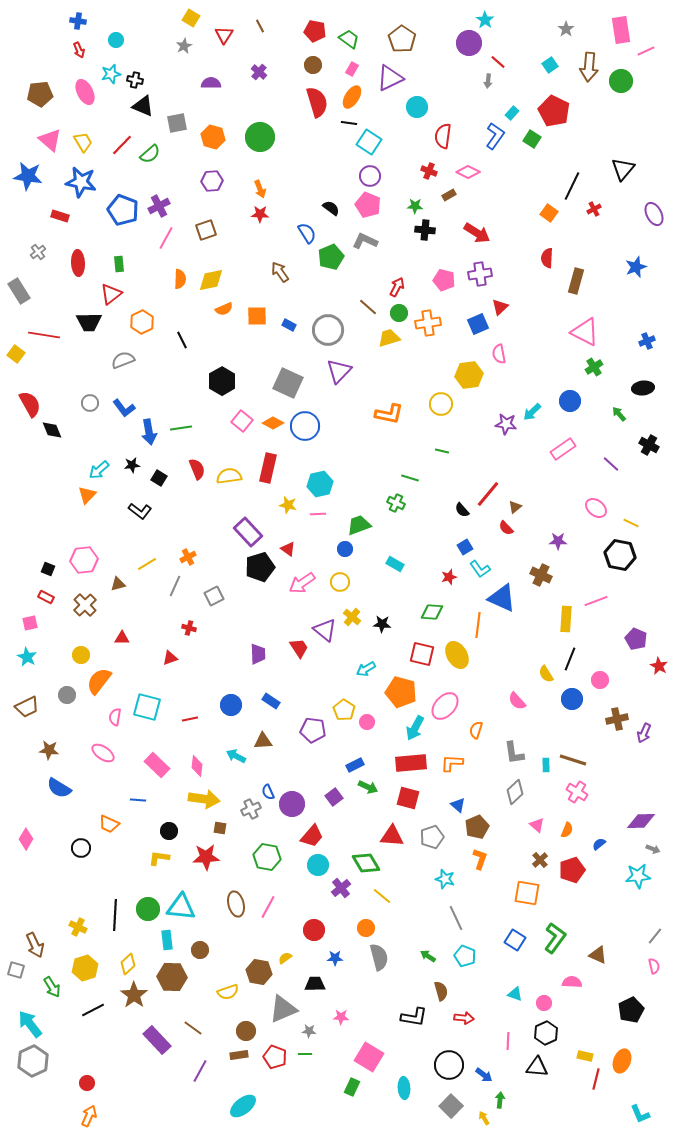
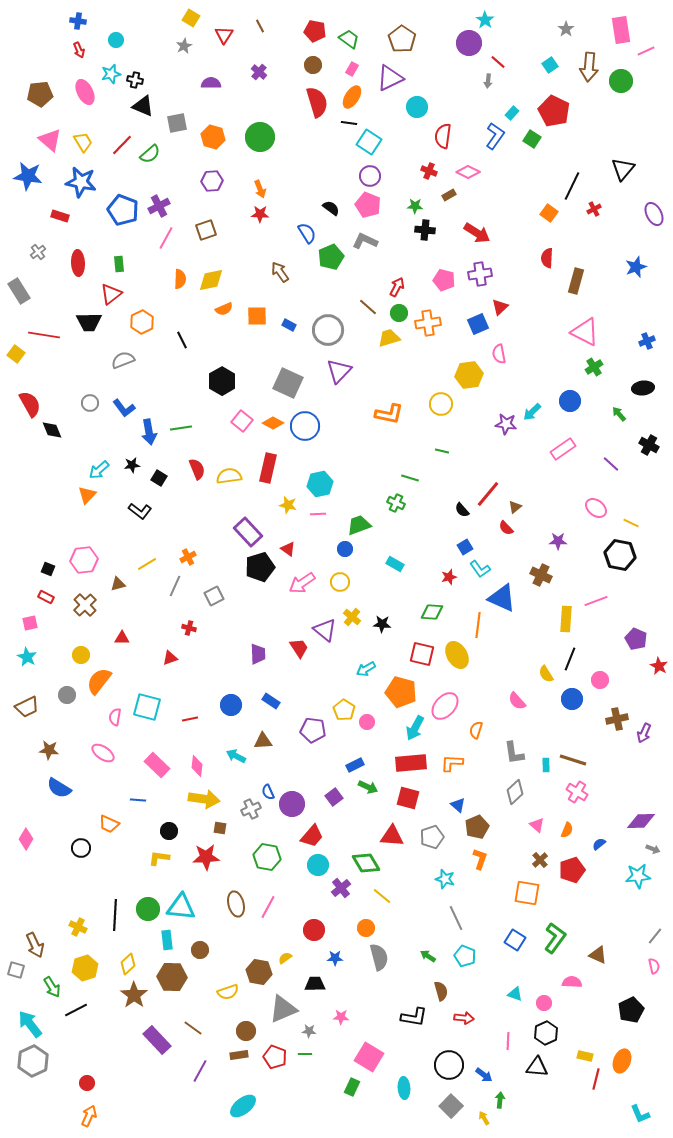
black line at (93, 1010): moved 17 px left
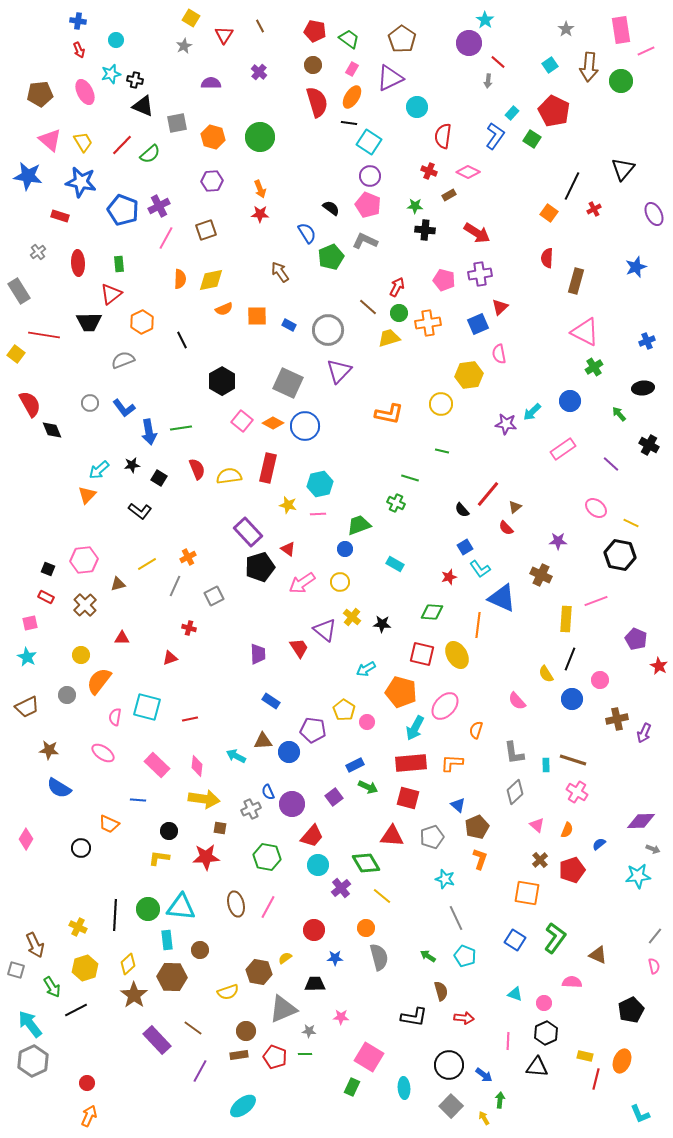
blue circle at (231, 705): moved 58 px right, 47 px down
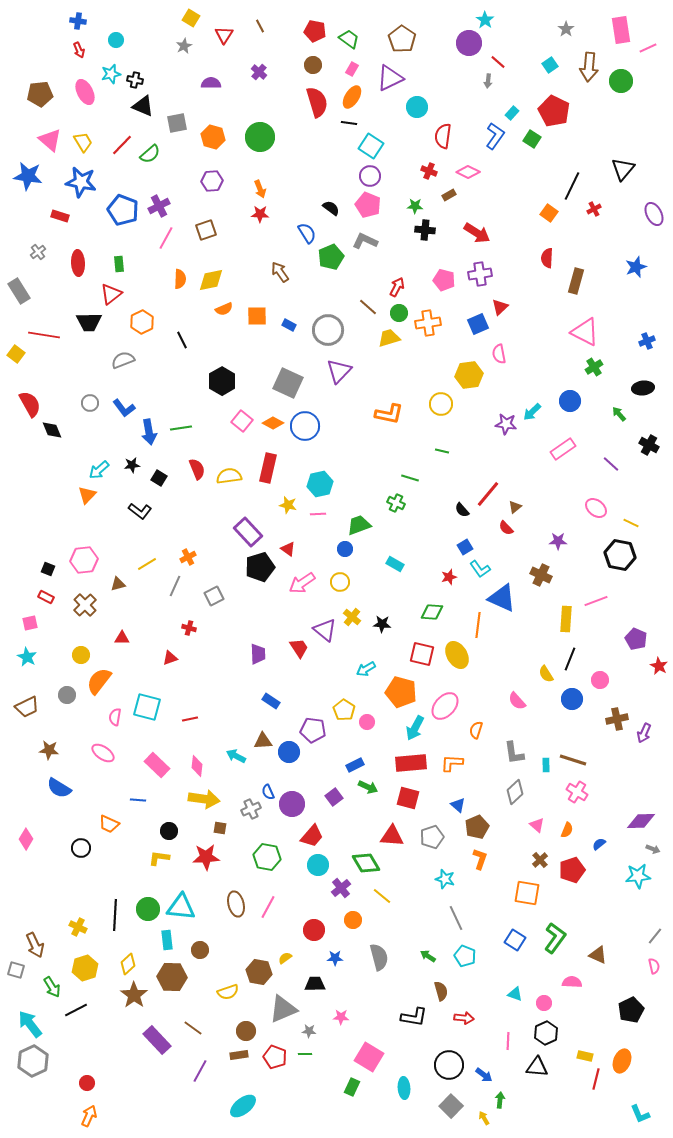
pink line at (646, 51): moved 2 px right, 3 px up
cyan square at (369, 142): moved 2 px right, 4 px down
orange circle at (366, 928): moved 13 px left, 8 px up
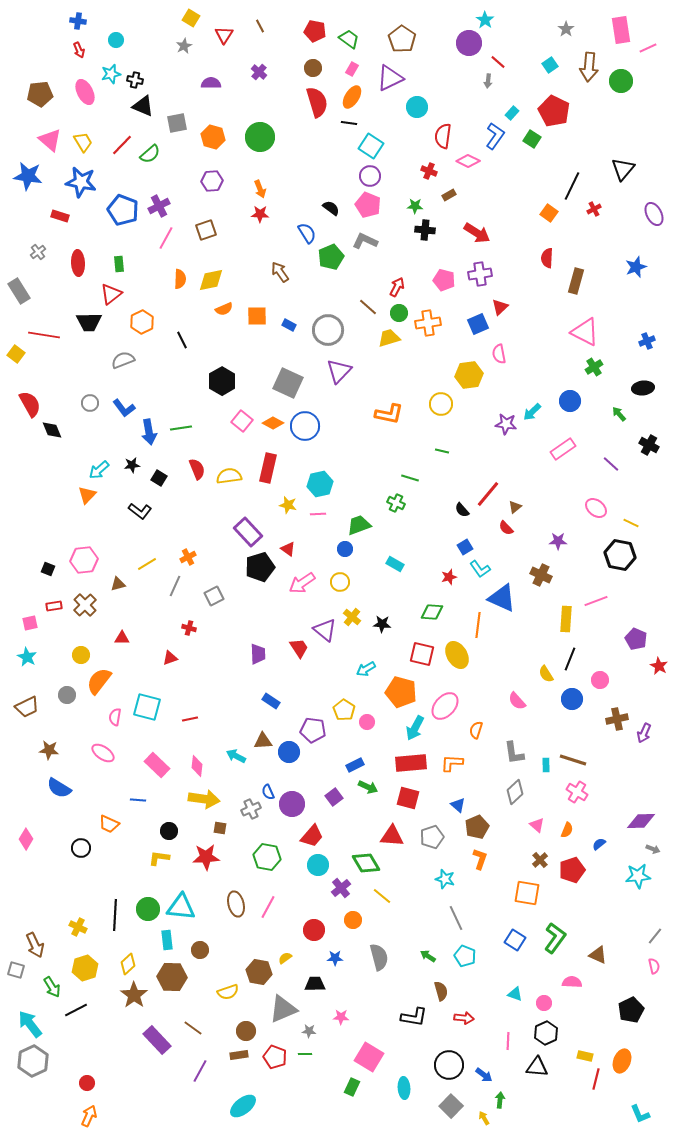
brown circle at (313, 65): moved 3 px down
pink diamond at (468, 172): moved 11 px up
red rectangle at (46, 597): moved 8 px right, 9 px down; rotated 35 degrees counterclockwise
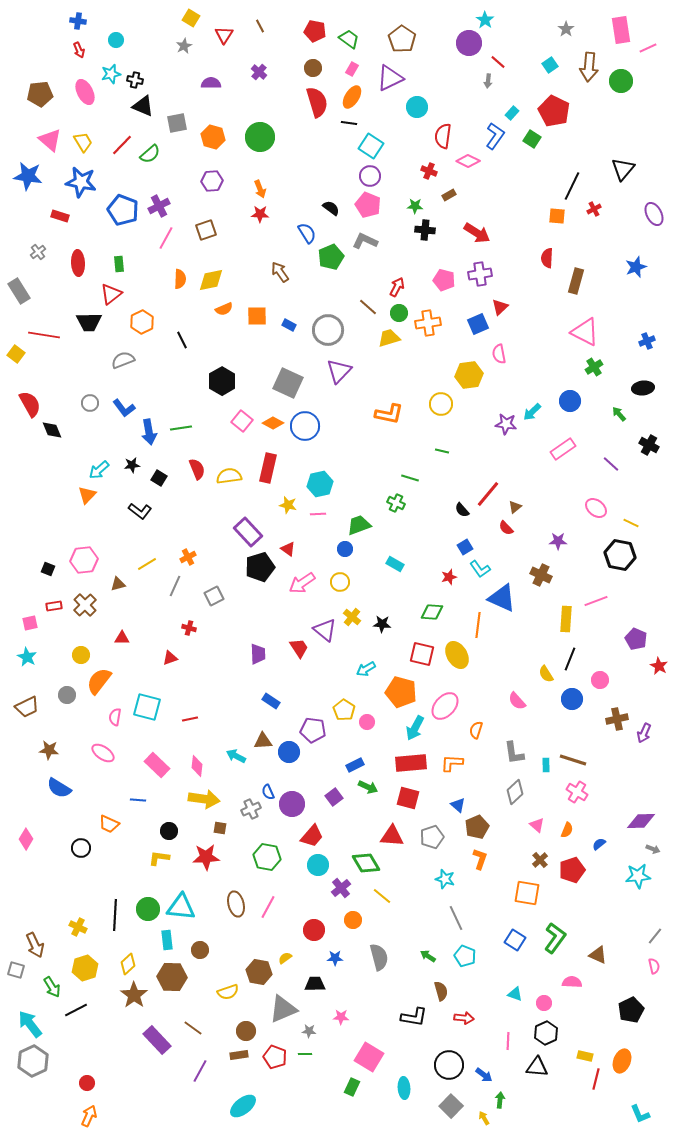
orange square at (549, 213): moved 8 px right, 3 px down; rotated 30 degrees counterclockwise
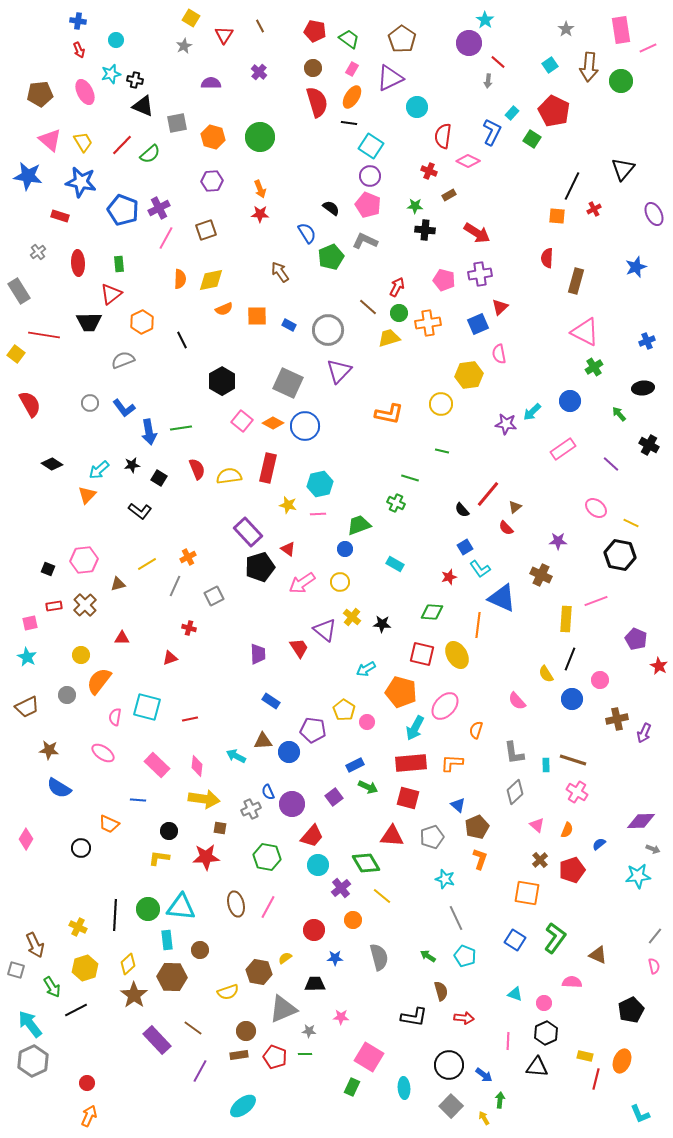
blue L-shape at (495, 136): moved 3 px left, 4 px up; rotated 8 degrees counterclockwise
purple cross at (159, 206): moved 2 px down
black diamond at (52, 430): moved 34 px down; rotated 35 degrees counterclockwise
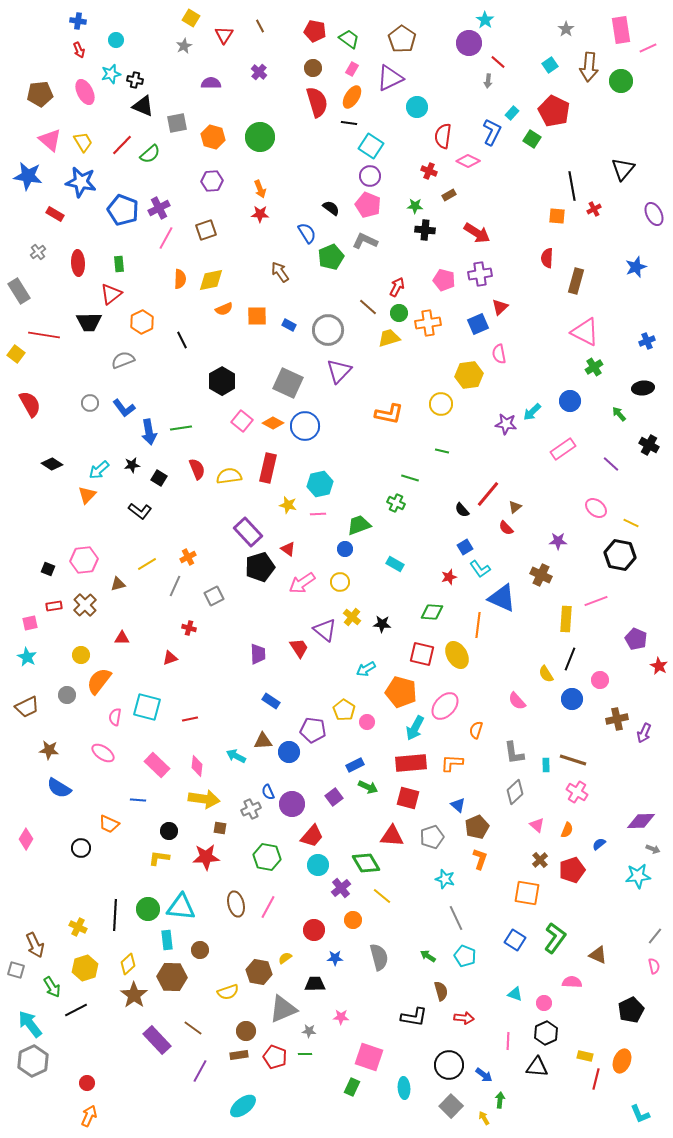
black line at (572, 186): rotated 36 degrees counterclockwise
red rectangle at (60, 216): moved 5 px left, 2 px up; rotated 12 degrees clockwise
pink square at (369, 1057): rotated 12 degrees counterclockwise
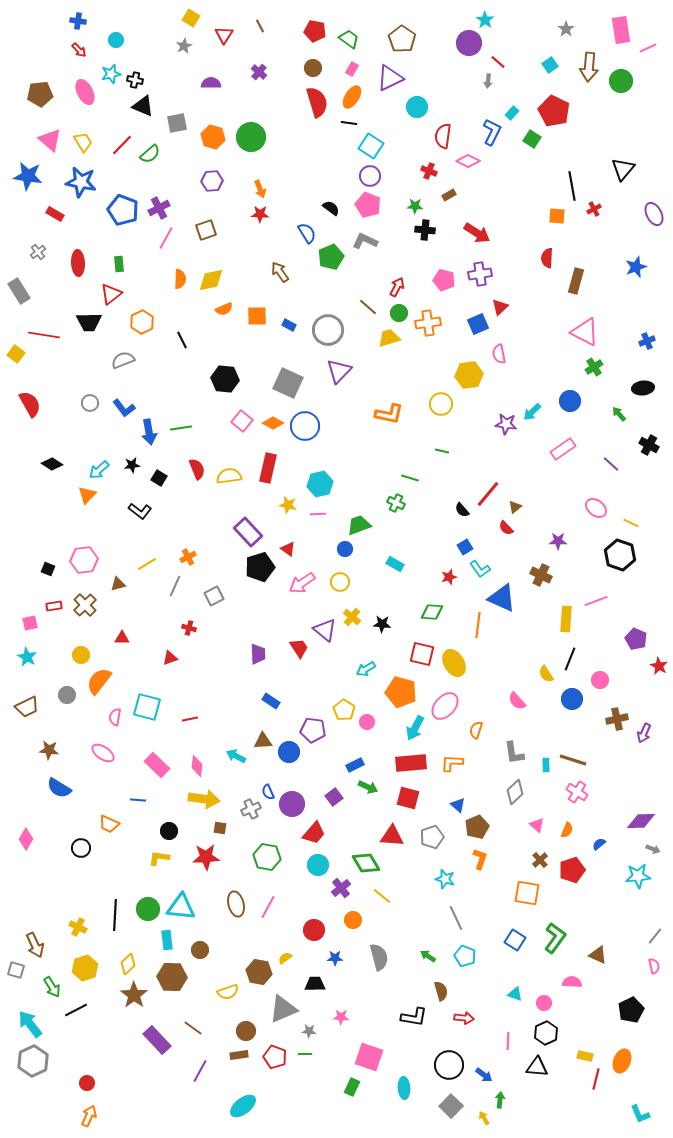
red arrow at (79, 50): rotated 21 degrees counterclockwise
green circle at (260, 137): moved 9 px left
black hexagon at (222, 381): moved 3 px right, 2 px up; rotated 24 degrees counterclockwise
black hexagon at (620, 555): rotated 8 degrees clockwise
yellow ellipse at (457, 655): moved 3 px left, 8 px down
red trapezoid at (312, 836): moved 2 px right, 3 px up
